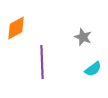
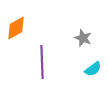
gray star: moved 1 px down
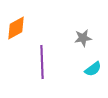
gray star: rotated 30 degrees counterclockwise
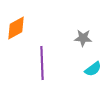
gray star: rotated 12 degrees clockwise
purple line: moved 1 px down
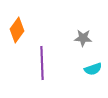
orange diamond: moved 1 px right, 2 px down; rotated 25 degrees counterclockwise
cyan semicircle: rotated 18 degrees clockwise
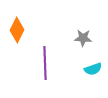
orange diamond: rotated 10 degrees counterclockwise
purple line: moved 3 px right
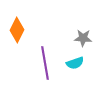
purple line: rotated 8 degrees counterclockwise
cyan semicircle: moved 18 px left, 6 px up
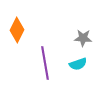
cyan semicircle: moved 3 px right, 1 px down
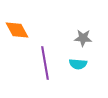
orange diamond: rotated 55 degrees counterclockwise
cyan semicircle: rotated 24 degrees clockwise
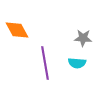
cyan semicircle: moved 1 px left, 1 px up
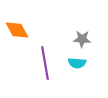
gray star: moved 1 px left, 1 px down
